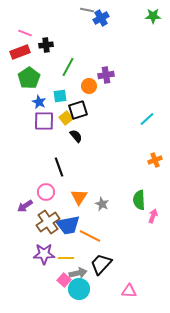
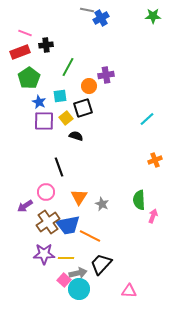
black square: moved 5 px right, 2 px up
black semicircle: rotated 32 degrees counterclockwise
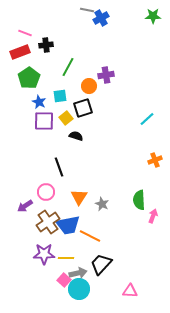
pink triangle: moved 1 px right
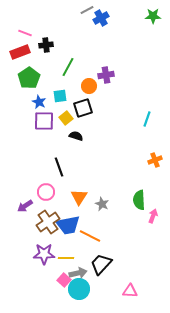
gray line: rotated 40 degrees counterclockwise
cyan line: rotated 28 degrees counterclockwise
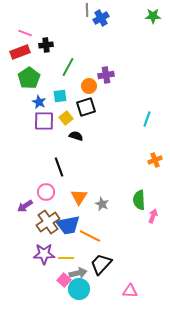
gray line: rotated 64 degrees counterclockwise
black square: moved 3 px right, 1 px up
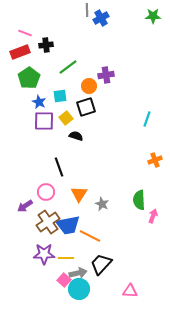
green line: rotated 24 degrees clockwise
orange triangle: moved 3 px up
